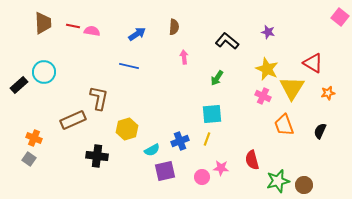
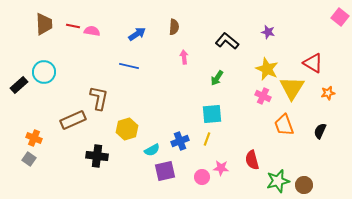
brown trapezoid: moved 1 px right, 1 px down
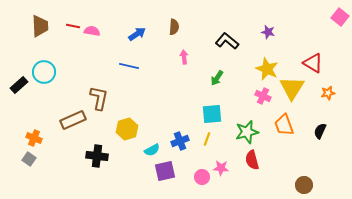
brown trapezoid: moved 4 px left, 2 px down
green star: moved 31 px left, 49 px up
